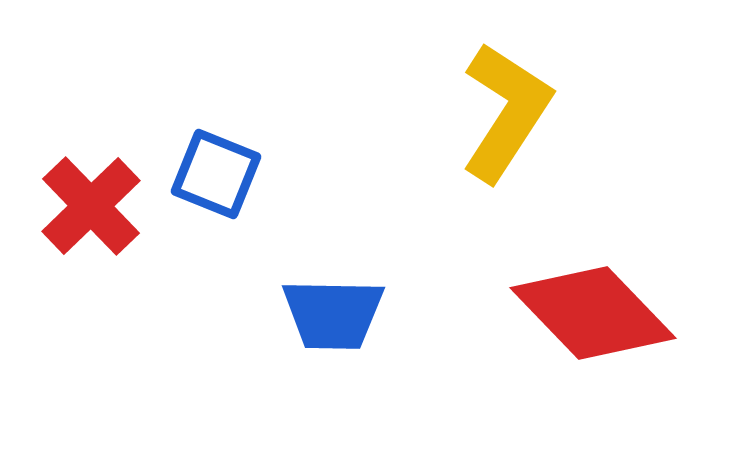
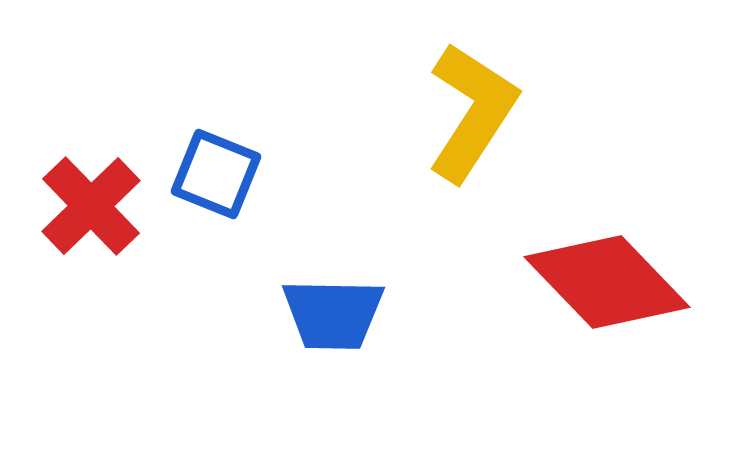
yellow L-shape: moved 34 px left
red diamond: moved 14 px right, 31 px up
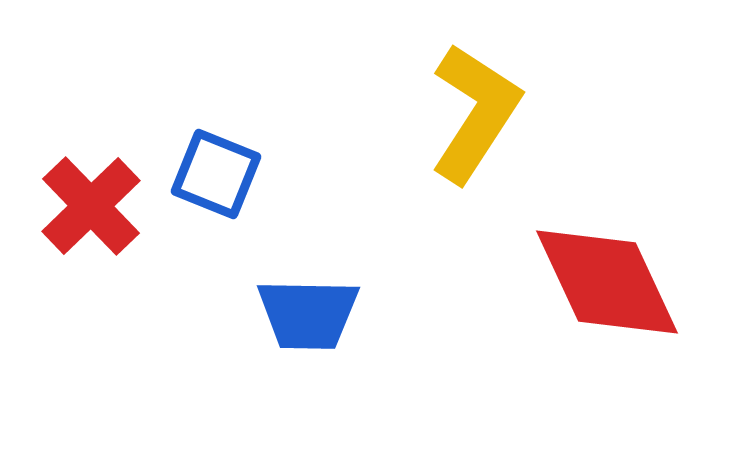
yellow L-shape: moved 3 px right, 1 px down
red diamond: rotated 19 degrees clockwise
blue trapezoid: moved 25 px left
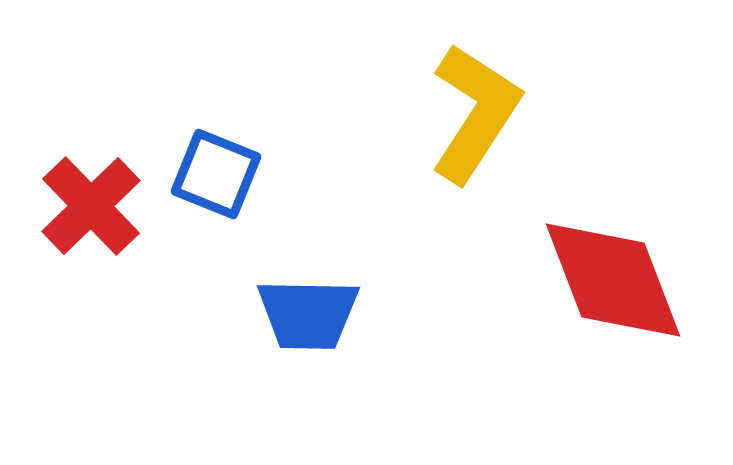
red diamond: moved 6 px right, 2 px up; rotated 4 degrees clockwise
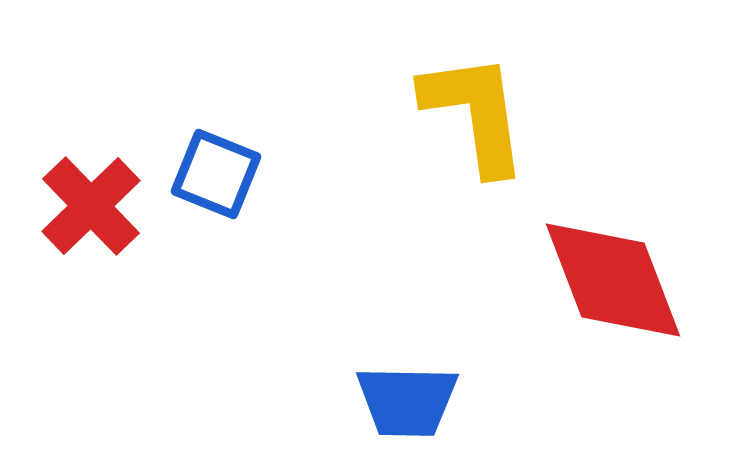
yellow L-shape: rotated 41 degrees counterclockwise
blue trapezoid: moved 99 px right, 87 px down
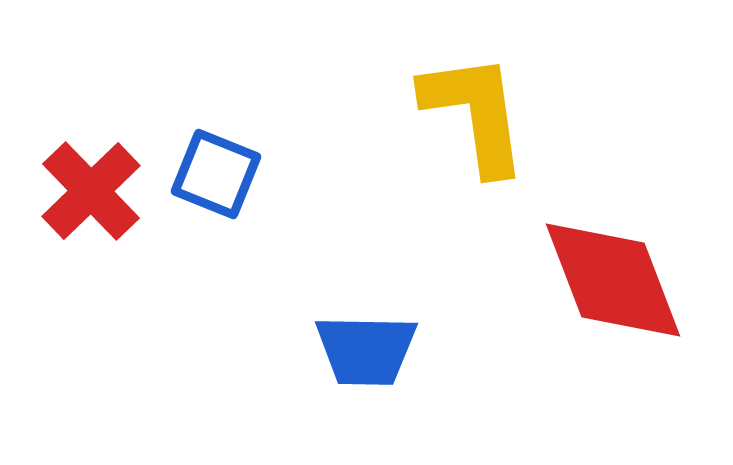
red cross: moved 15 px up
blue trapezoid: moved 41 px left, 51 px up
